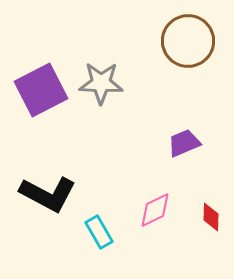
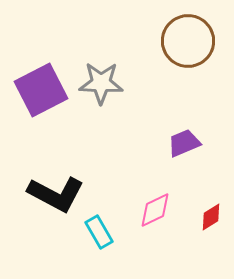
black L-shape: moved 8 px right
red diamond: rotated 56 degrees clockwise
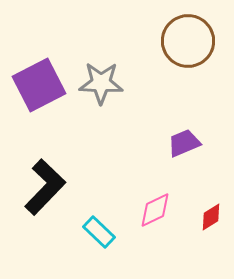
purple square: moved 2 px left, 5 px up
black L-shape: moved 11 px left, 7 px up; rotated 74 degrees counterclockwise
cyan rectangle: rotated 16 degrees counterclockwise
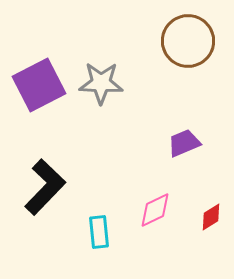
cyan rectangle: rotated 40 degrees clockwise
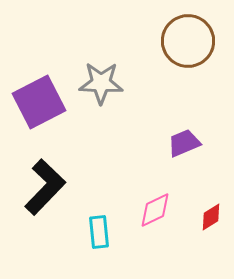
purple square: moved 17 px down
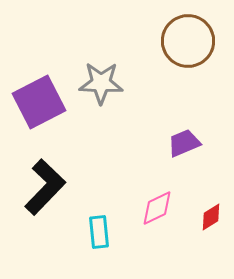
pink diamond: moved 2 px right, 2 px up
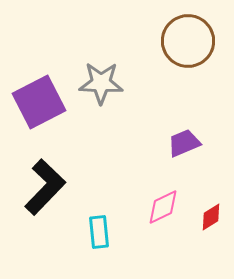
pink diamond: moved 6 px right, 1 px up
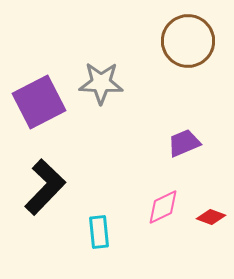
red diamond: rotated 52 degrees clockwise
